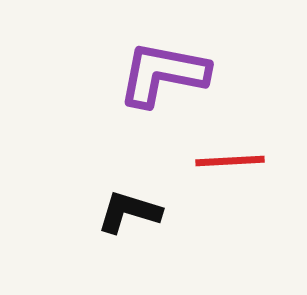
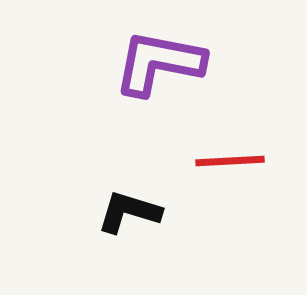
purple L-shape: moved 4 px left, 11 px up
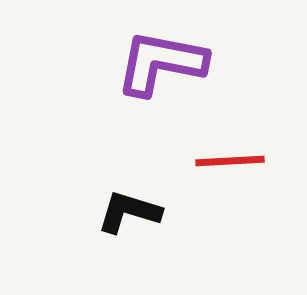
purple L-shape: moved 2 px right
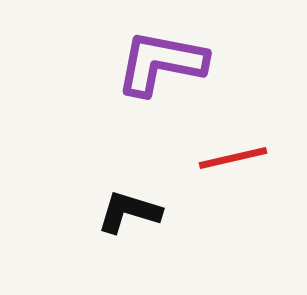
red line: moved 3 px right, 3 px up; rotated 10 degrees counterclockwise
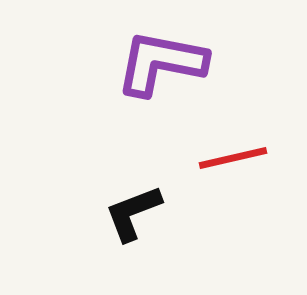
black L-shape: moved 4 px right, 1 px down; rotated 38 degrees counterclockwise
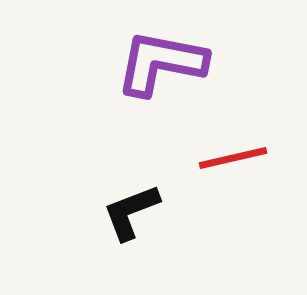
black L-shape: moved 2 px left, 1 px up
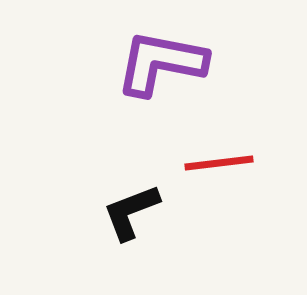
red line: moved 14 px left, 5 px down; rotated 6 degrees clockwise
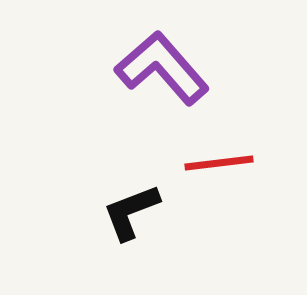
purple L-shape: moved 1 px right, 5 px down; rotated 38 degrees clockwise
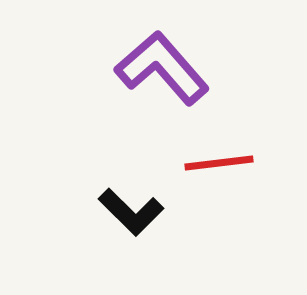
black L-shape: rotated 114 degrees counterclockwise
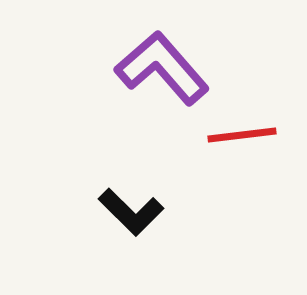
red line: moved 23 px right, 28 px up
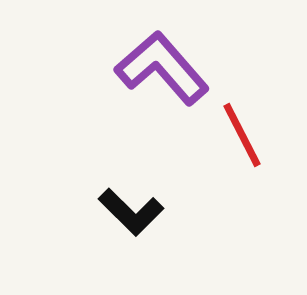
red line: rotated 70 degrees clockwise
